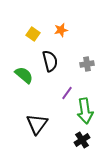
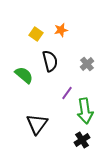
yellow square: moved 3 px right
gray cross: rotated 32 degrees counterclockwise
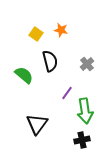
orange star: rotated 24 degrees clockwise
black cross: rotated 21 degrees clockwise
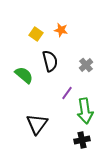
gray cross: moved 1 px left, 1 px down
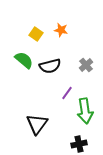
black semicircle: moved 5 px down; rotated 90 degrees clockwise
green semicircle: moved 15 px up
black cross: moved 3 px left, 4 px down
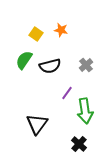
green semicircle: rotated 96 degrees counterclockwise
black cross: rotated 35 degrees counterclockwise
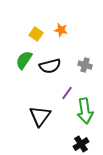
gray cross: moved 1 px left; rotated 32 degrees counterclockwise
black triangle: moved 3 px right, 8 px up
black cross: moved 2 px right; rotated 14 degrees clockwise
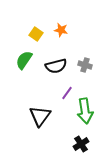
black semicircle: moved 6 px right
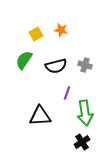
yellow square: rotated 24 degrees clockwise
purple line: rotated 16 degrees counterclockwise
green arrow: moved 2 px down
black triangle: rotated 50 degrees clockwise
black cross: moved 1 px right, 2 px up
